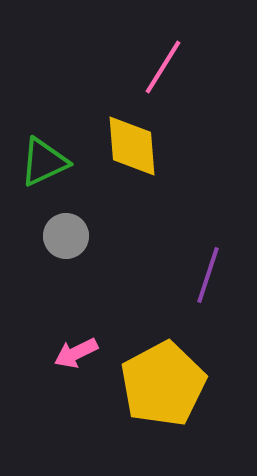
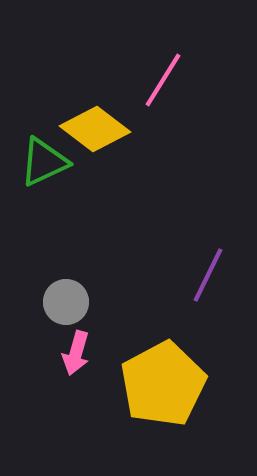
pink line: moved 13 px down
yellow diamond: moved 37 px left, 17 px up; rotated 48 degrees counterclockwise
gray circle: moved 66 px down
purple line: rotated 8 degrees clockwise
pink arrow: rotated 48 degrees counterclockwise
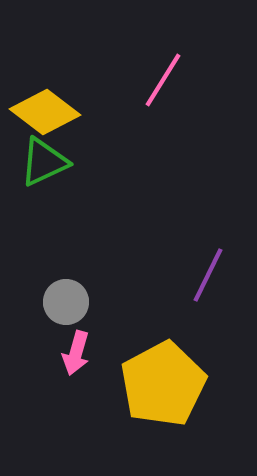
yellow diamond: moved 50 px left, 17 px up
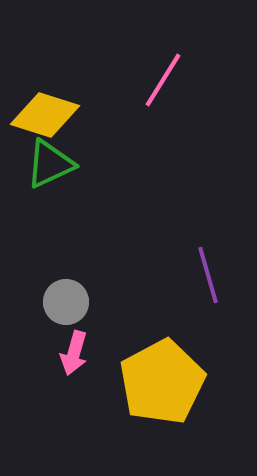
yellow diamond: moved 3 px down; rotated 20 degrees counterclockwise
green triangle: moved 6 px right, 2 px down
purple line: rotated 42 degrees counterclockwise
pink arrow: moved 2 px left
yellow pentagon: moved 1 px left, 2 px up
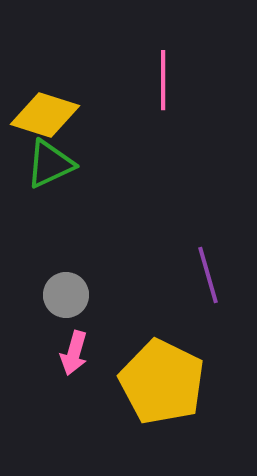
pink line: rotated 32 degrees counterclockwise
gray circle: moved 7 px up
yellow pentagon: rotated 18 degrees counterclockwise
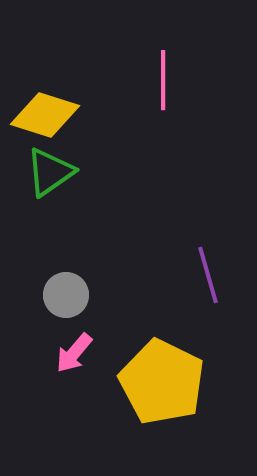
green triangle: moved 8 px down; rotated 10 degrees counterclockwise
pink arrow: rotated 24 degrees clockwise
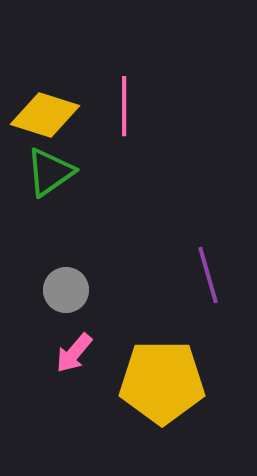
pink line: moved 39 px left, 26 px down
gray circle: moved 5 px up
yellow pentagon: rotated 26 degrees counterclockwise
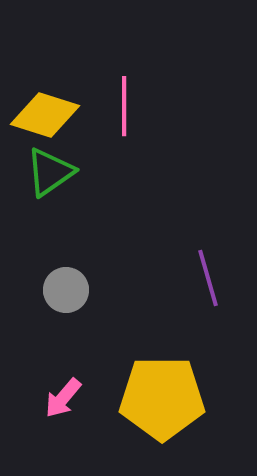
purple line: moved 3 px down
pink arrow: moved 11 px left, 45 px down
yellow pentagon: moved 16 px down
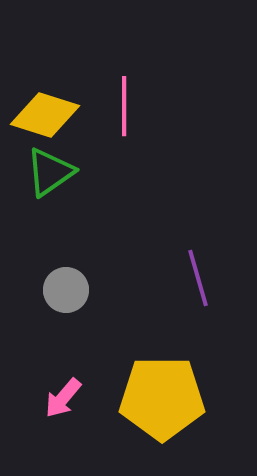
purple line: moved 10 px left
